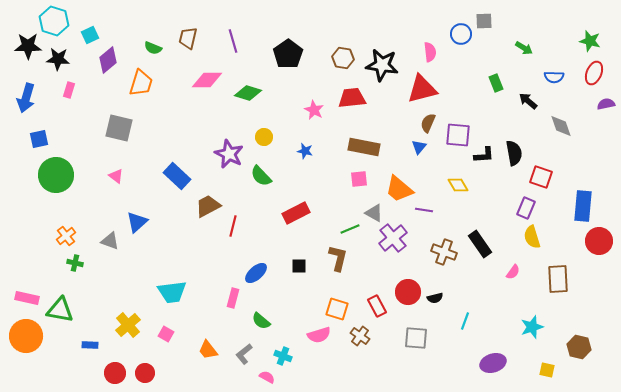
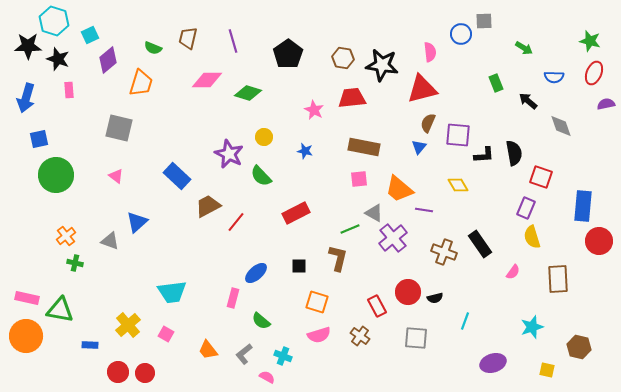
black star at (58, 59): rotated 15 degrees clockwise
pink rectangle at (69, 90): rotated 21 degrees counterclockwise
red line at (233, 226): moved 3 px right, 4 px up; rotated 25 degrees clockwise
orange square at (337, 309): moved 20 px left, 7 px up
red circle at (115, 373): moved 3 px right, 1 px up
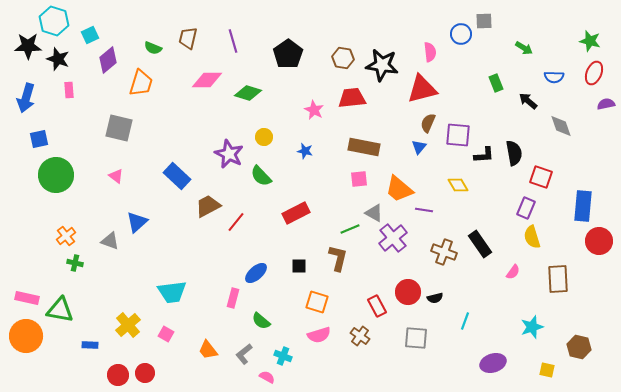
red circle at (118, 372): moved 3 px down
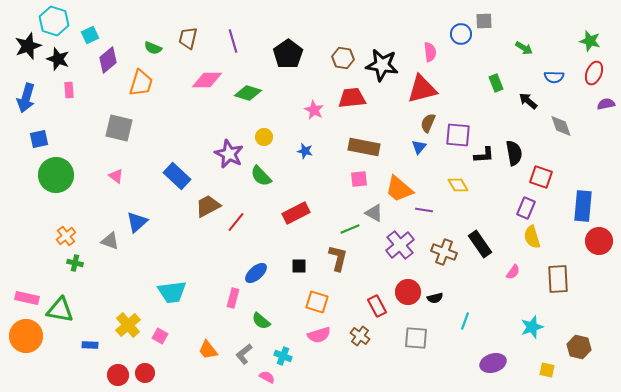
black star at (28, 46): rotated 20 degrees counterclockwise
purple cross at (393, 238): moved 7 px right, 7 px down
pink square at (166, 334): moved 6 px left, 2 px down
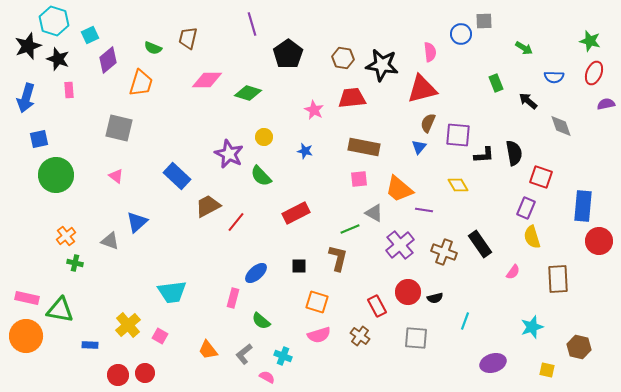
purple line at (233, 41): moved 19 px right, 17 px up
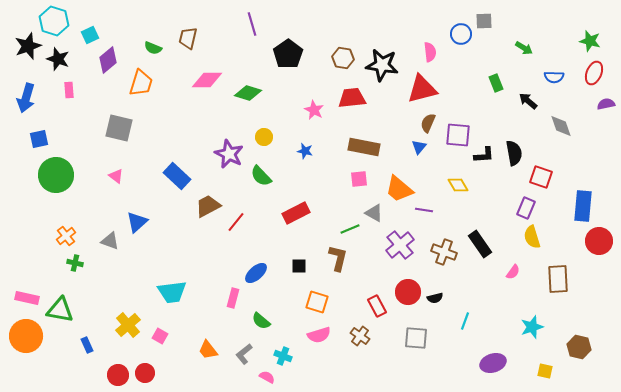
blue rectangle at (90, 345): moved 3 px left; rotated 63 degrees clockwise
yellow square at (547, 370): moved 2 px left, 1 px down
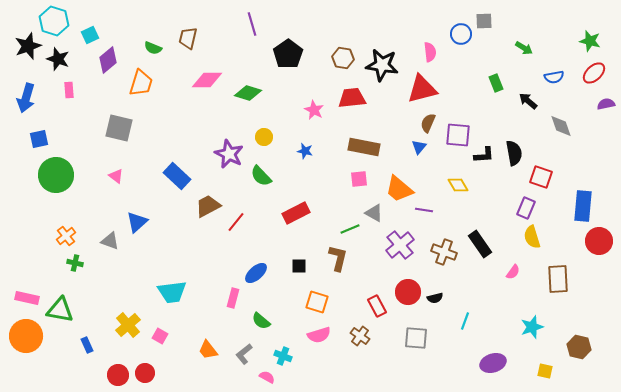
red ellipse at (594, 73): rotated 25 degrees clockwise
blue semicircle at (554, 77): rotated 12 degrees counterclockwise
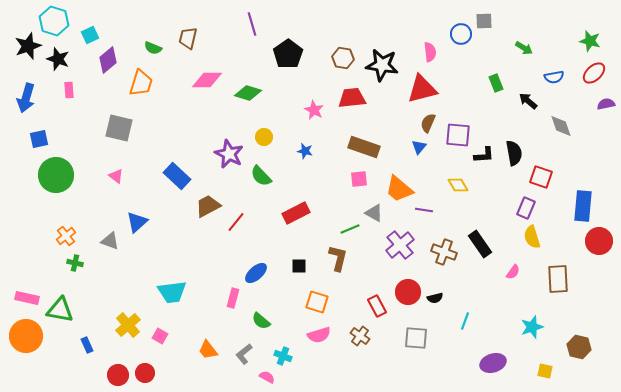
brown rectangle at (364, 147): rotated 8 degrees clockwise
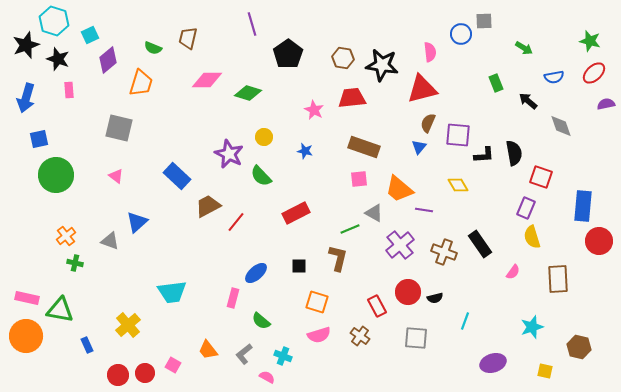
black star at (28, 46): moved 2 px left, 1 px up
pink square at (160, 336): moved 13 px right, 29 px down
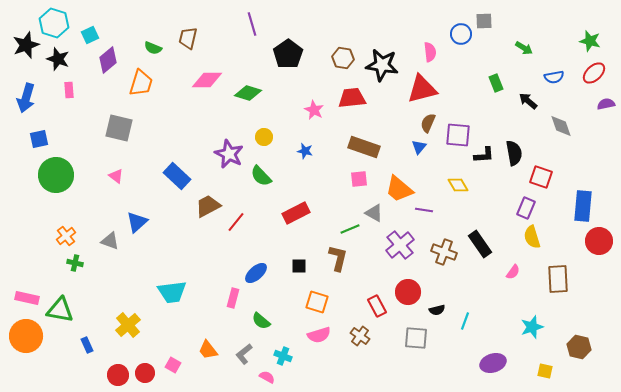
cyan hexagon at (54, 21): moved 2 px down
black semicircle at (435, 298): moved 2 px right, 12 px down
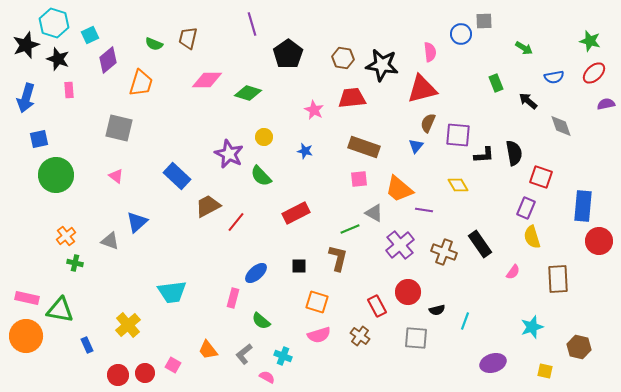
green semicircle at (153, 48): moved 1 px right, 4 px up
blue triangle at (419, 147): moved 3 px left, 1 px up
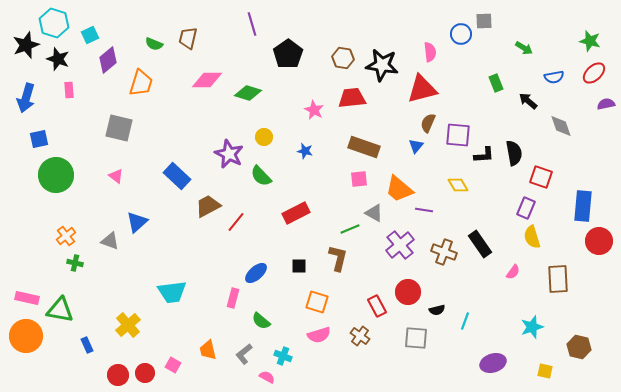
orange trapezoid at (208, 350): rotated 25 degrees clockwise
